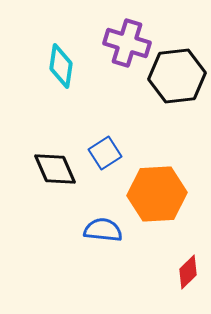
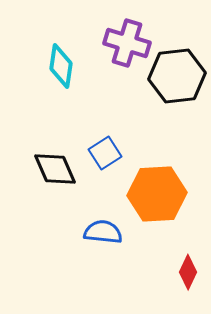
blue semicircle: moved 2 px down
red diamond: rotated 20 degrees counterclockwise
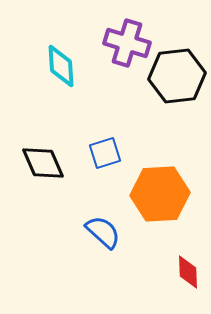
cyan diamond: rotated 12 degrees counterclockwise
blue square: rotated 16 degrees clockwise
black diamond: moved 12 px left, 6 px up
orange hexagon: moved 3 px right
blue semicircle: rotated 36 degrees clockwise
red diamond: rotated 28 degrees counterclockwise
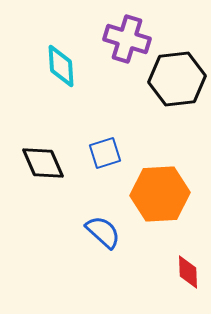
purple cross: moved 4 px up
black hexagon: moved 3 px down
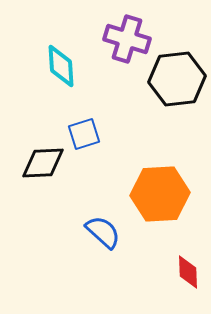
blue square: moved 21 px left, 19 px up
black diamond: rotated 69 degrees counterclockwise
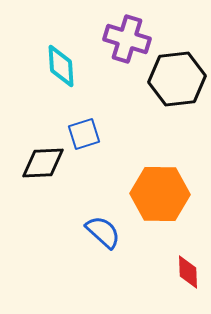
orange hexagon: rotated 4 degrees clockwise
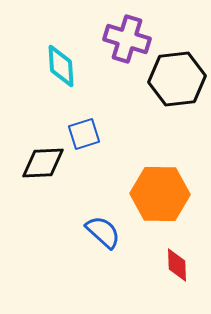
red diamond: moved 11 px left, 7 px up
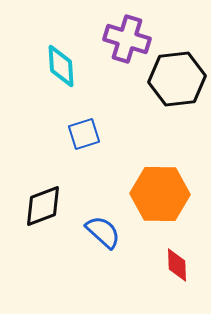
black diamond: moved 43 px down; rotated 18 degrees counterclockwise
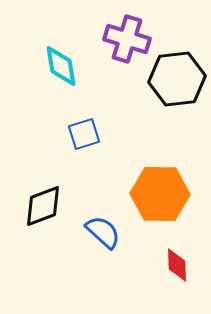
cyan diamond: rotated 6 degrees counterclockwise
